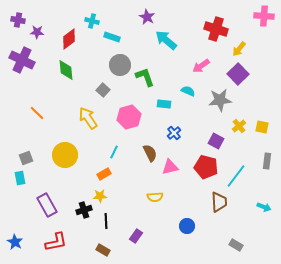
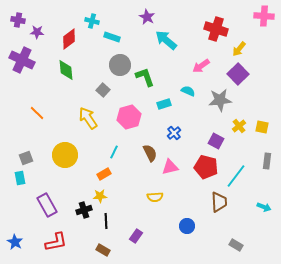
cyan rectangle at (164, 104): rotated 24 degrees counterclockwise
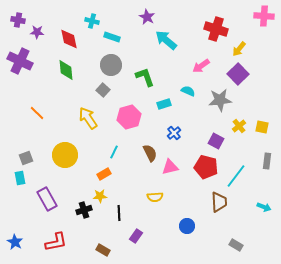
red diamond at (69, 39): rotated 65 degrees counterclockwise
purple cross at (22, 60): moved 2 px left, 1 px down
gray circle at (120, 65): moved 9 px left
purple rectangle at (47, 205): moved 6 px up
black line at (106, 221): moved 13 px right, 8 px up
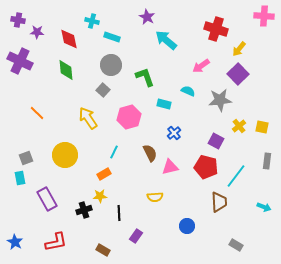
cyan rectangle at (164, 104): rotated 32 degrees clockwise
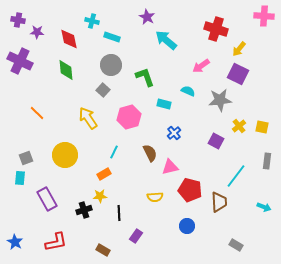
purple square at (238, 74): rotated 20 degrees counterclockwise
red pentagon at (206, 167): moved 16 px left, 23 px down
cyan rectangle at (20, 178): rotated 16 degrees clockwise
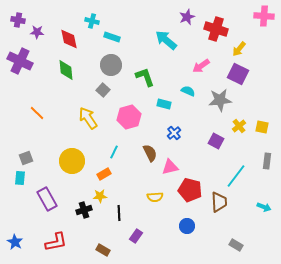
purple star at (147, 17): moved 40 px right; rotated 21 degrees clockwise
yellow circle at (65, 155): moved 7 px right, 6 px down
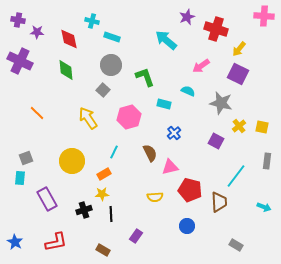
gray star at (220, 100): moved 1 px right, 3 px down; rotated 20 degrees clockwise
yellow star at (100, 196): moved 2 px right, 2 px up
black line at (119, 213): moved 8 px left, 1 px down
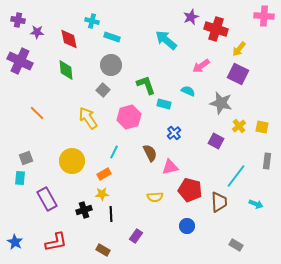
purple star at (187, 17): moved 4 px right
green L-shape at (145, 77): moved 1 px right, 8 px down
cyan arrow at (264, 207): moved 8 px left, 3 px up
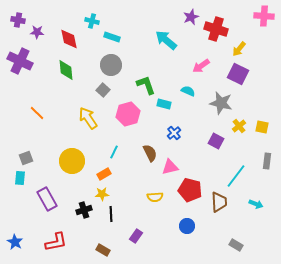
pink hexagon at (129, 117): moved 1 px left, 3 px up
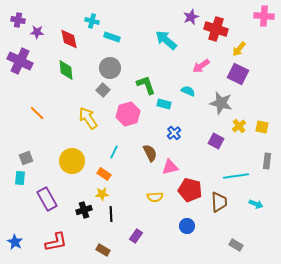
gray circle at (111, 65): moved 1 px left, 3 px down
orange rectangle at (104, 174): rotated 64 degrees clockwise
cyan line at (236, 176): rotated 45 degrees clockwise
